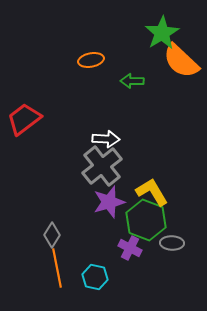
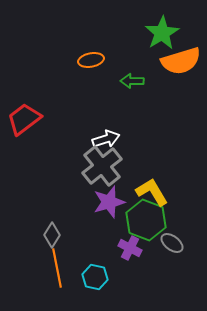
orange semicircle: rotated 60 degrees counterclockwise
white arrow: rotated 20 degrees counterclockwise
gray ellipse: rotated 35 degrees clockwise
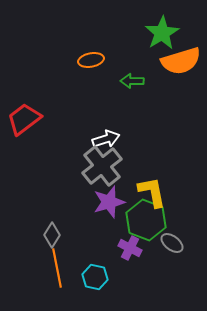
yellow L-shape: rotated 20 degrees clockwise
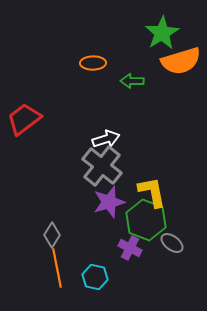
orange ellipse: moved 2 px right, 3 px down; rotated 10 degrees clockwise
gray cross: rotated 12 degrees counterclockwise
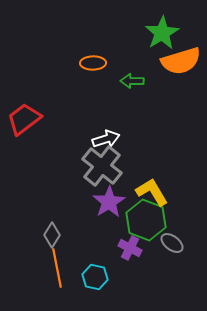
yellow L-shape: rotated 20 degrees counterclockwise
purple star: rotated 16 degrees counterclockwise
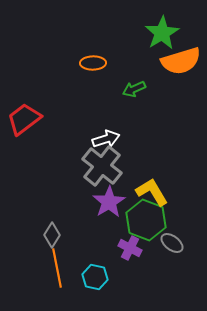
green arrow: moved 2 px right, 8 px down; rotated 25 degrees counterclockwise
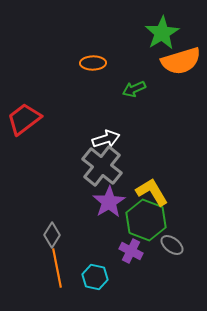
gray ellipse: moved 2 px down
purple cross: moved 1 px right, 3 px down
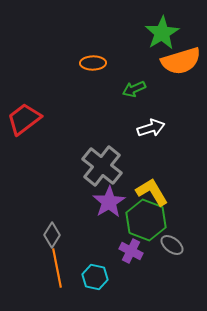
white arrow: moved 45 px right, 11 px up
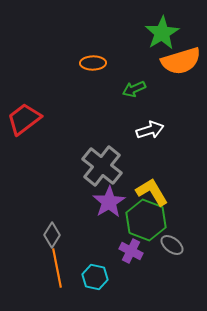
white arrow: moved 1 px left, 2 px down
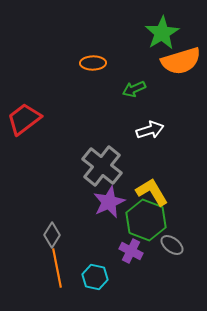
purple star: rotated 8 degrees clockwise
